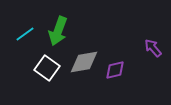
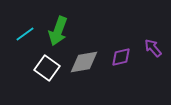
purple diamond: moved 6 px right, 13 px up
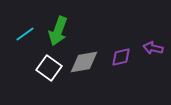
purple arrow: rotated 36 degrees counterclockwise
white square: moved 2 px right
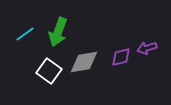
green arrow: moved 1 px down
purple arrow: moved 6 px left; rotated 30 degrees counterclockwise
white square: moved 3 px down
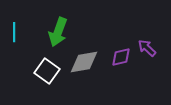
cyan line: moved 11 px left, 2 px up; rotated 54 degrees counterclockwise
purple arrow: rotated 60 degrees clockwise
white square: moved 2 px left
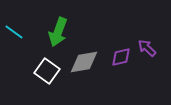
cyan line: rotated 54 degrees counterclockwise
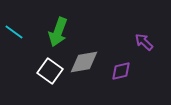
purple arrow: moved 3 px left, 6 px up
purple diamond: moved 14 px down
white square: moved 3 px right
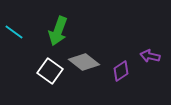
green arrow: moved 1 px up
purple arrow: moved 6 px right, 14 px down; rotated 30 degrees counterclockwise
gray diamond: rotated 48 degrees clockwise
purple diamond: rotated 20 degrees counterclockwise
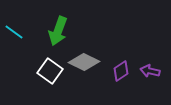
purple arrow: moved 15 px down
gray diamond: rotated 12 degrees counterclockwise
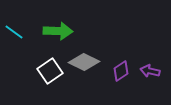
green arrow: rotated 108 degrees counterclockwise
white square: rotated 20 degrees clockwise
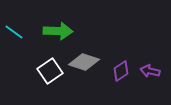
gray diamond: rotated 8 degrees counterclockwise
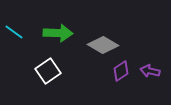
green arrow: moved 2 px down
gray diamond: moved 19 px right, 17 px up; rotated 12 degrees clockwise
white square: moved 2 px left
